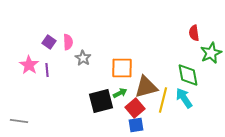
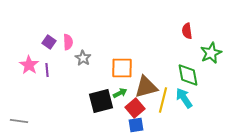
red semicircle: moved 7 px left, 2 px up
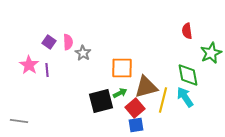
gray star: moved 5 px up
cyan arrow: moved 1 px right, 1 px up
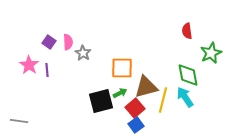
blue square: rotated 28 degrees counterclockwise
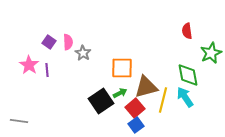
black square: rotated 20 degrees counterclockwise
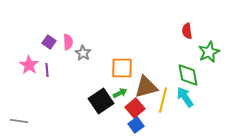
green star: moved 2 px left, 1 px up
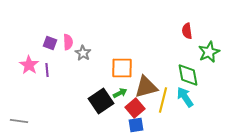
purple square: moved 1 px right, 1 px down; rotated 16 degrees counterclockwise
blue square: rotated 28 degrees clockwise
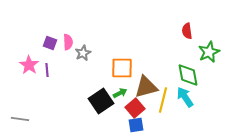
gray star: rotated 14 degrees clockwise
gray line: moved 1 px right, 2 px up
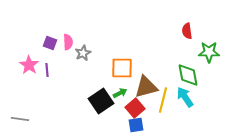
green star: rotated 25 degrees clockwise
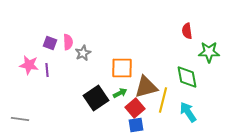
pink star: rotated 24 degrees counterclockwise
green diamond: moved 1 px left, 2 px down
cyan arrow: moved 3 px right, 15 px down
black square: moved 5 px left, 3 px up
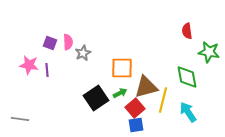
green star: rotated 10 degrees clockwise
